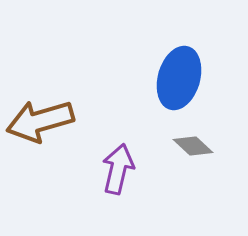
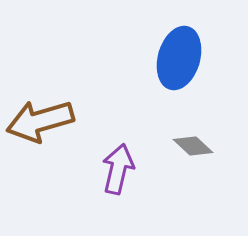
blue ellipse: moved 20 px up
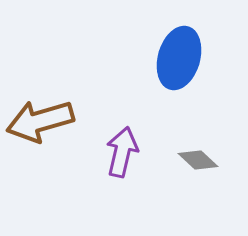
gray diamond: moved 5 px right, 14 px down
purple arrow: moved 4 px right, 17 px up
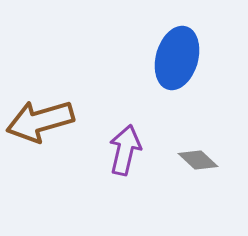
blue ellipse: moved 2 px left
purple arrow: moved 3 px right, 2 px up
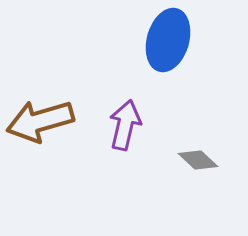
blue ellipse: moved 9 px left, 18 px up
purple arrow: moved 25 px up
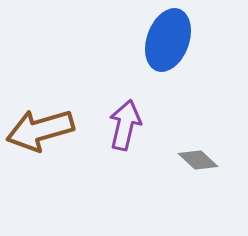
blue ellipse: rotated 4 degrees clockwise
brown arrow: moved 9 px down
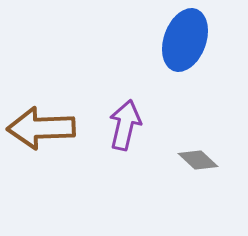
blue ellipse: moved 17 px right
brown arrow: moved 1 px right, 2 px up; rotated 14 degrees clockwise
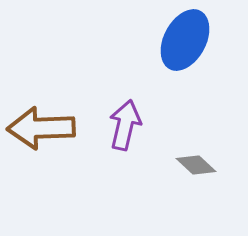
blue ellipse: rotated 8 degrees clockwise
gray diamond: moved 2 px left, 5 px down
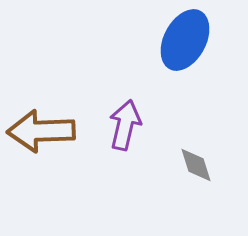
brown arrow: moved 3 px down
gray diamond: rotated 30 degrees clockwise
